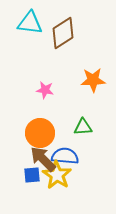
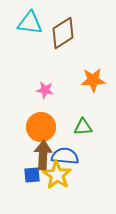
orange circle: moved 1 px right, 6 px up
brown arrow: moved 4 px up; rotated 48 degrees clockwise
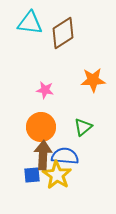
green triangle: rotated 36 degrees counterclockwise
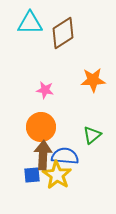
cyan triangle: rotated 8 degrees counterclockwise
green triangle: moved 9 px right, 8 px down
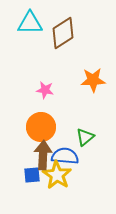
green triangle: moved 7 px left, 2 px down
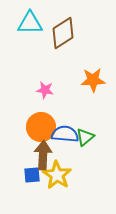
blue semicircle: moved 22 px up
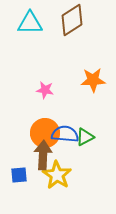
brown diamond: moved 9 px right, 13 px up
orange circle: moved 4 px right, 6 px down
green triangle: rotated 12 degrees clockwise
blue square: moved 13 px left
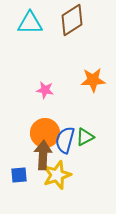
blue semicircle: moved 6 px down; rotated 80 degrees counterclockwise
yellow star: rotated 20 degrees clockwise
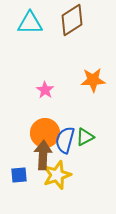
pink star: rotated 24 degrees clockwise
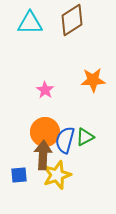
orange circle: moved 1 px up
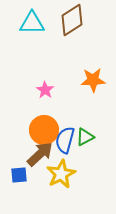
cyan triangle: moved 2 px right
orange circle: moved 1 px left, 2 px up
brown arrow: moved 3 px left, 1 px up; rotated 44 degrees clockwise
yellow star: moved 4 px right, 1 px up; rotated 8 degrees counterclockwise
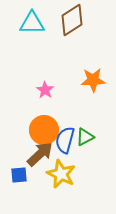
yellow star: rotated 20 degrees counterclockwise
